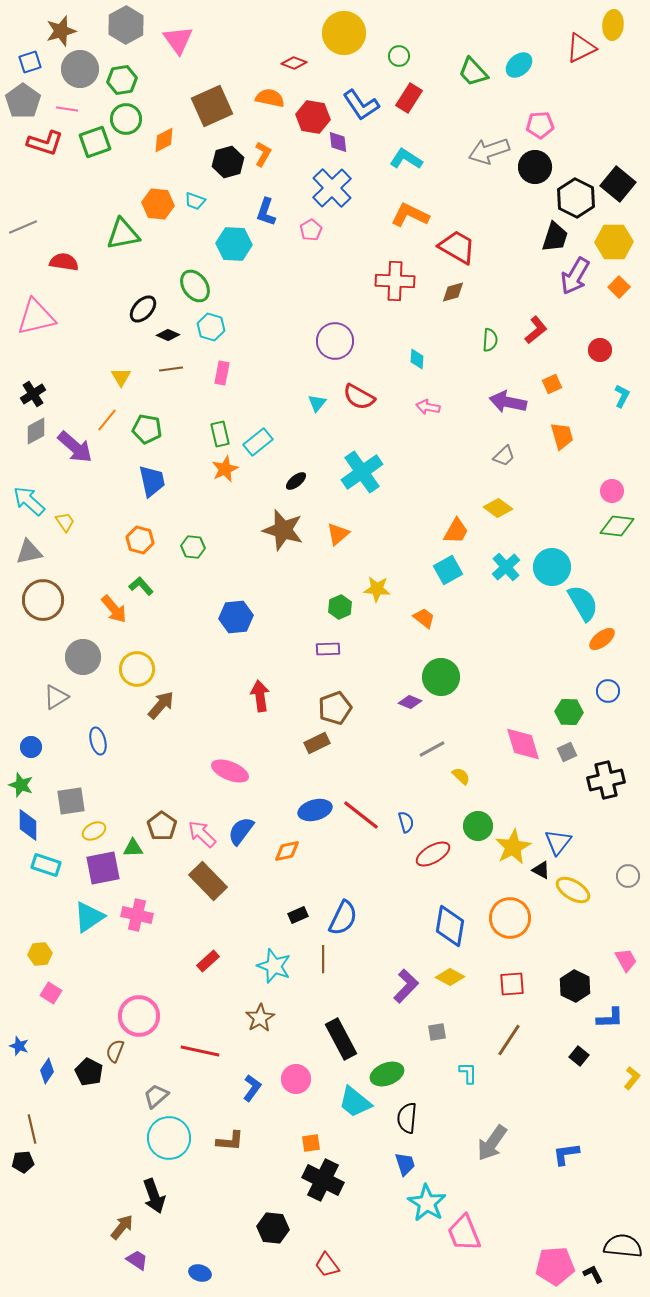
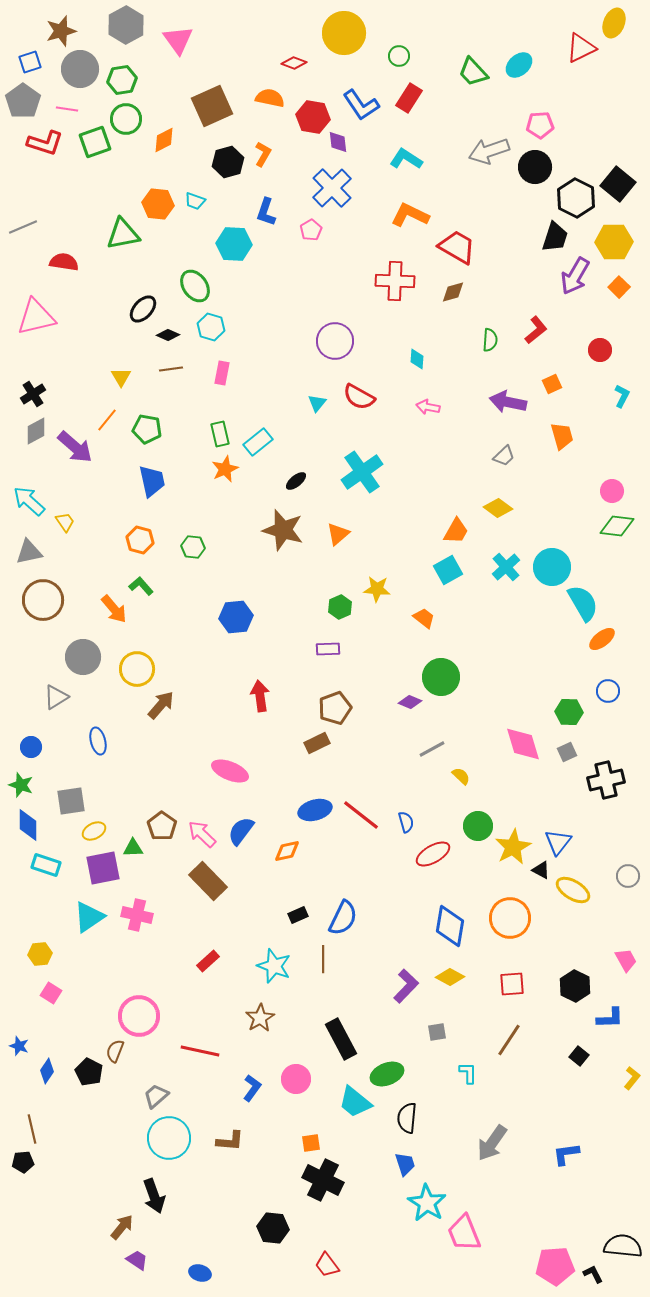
yellow ellipse at (613, 25): moved 1 px right, 2 px up; rotated 16 degrees clockwise
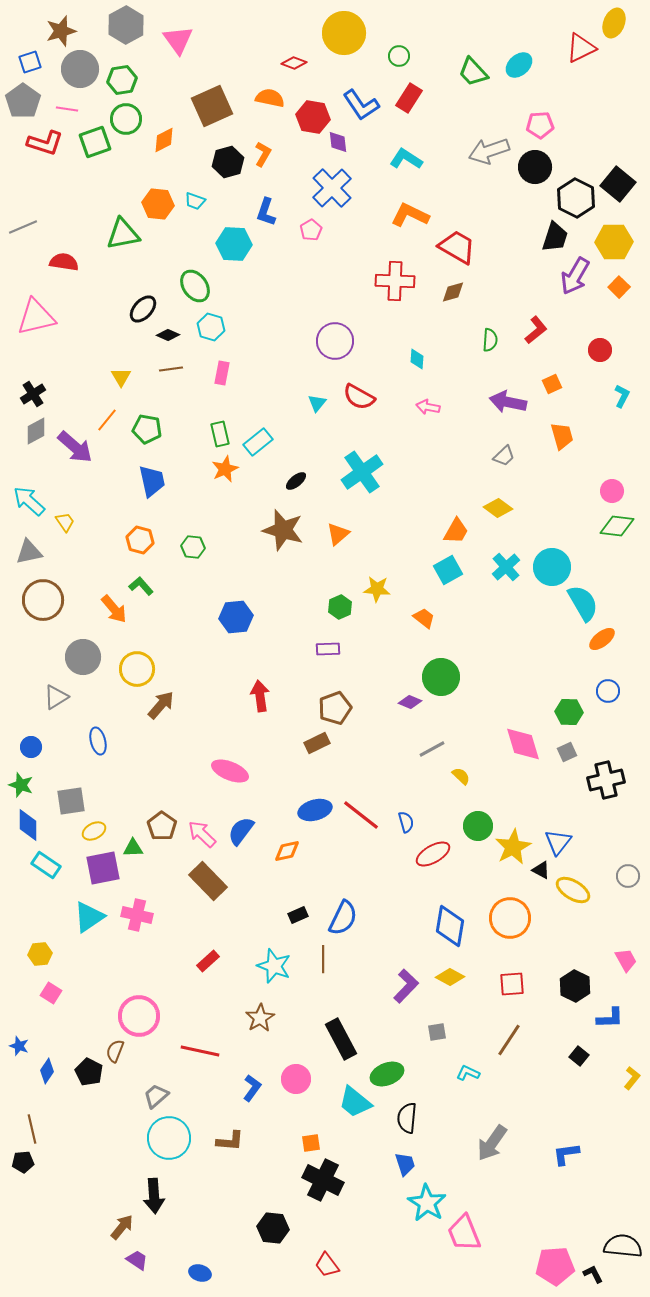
cyan rectangle at (46, 865): rotated 16 degrees clockwise
cyan L-shape at (468, 1073): rotated 65 degrees counterclockwise
black arrow at (154, 1196): rotated 16 degrees clockwise
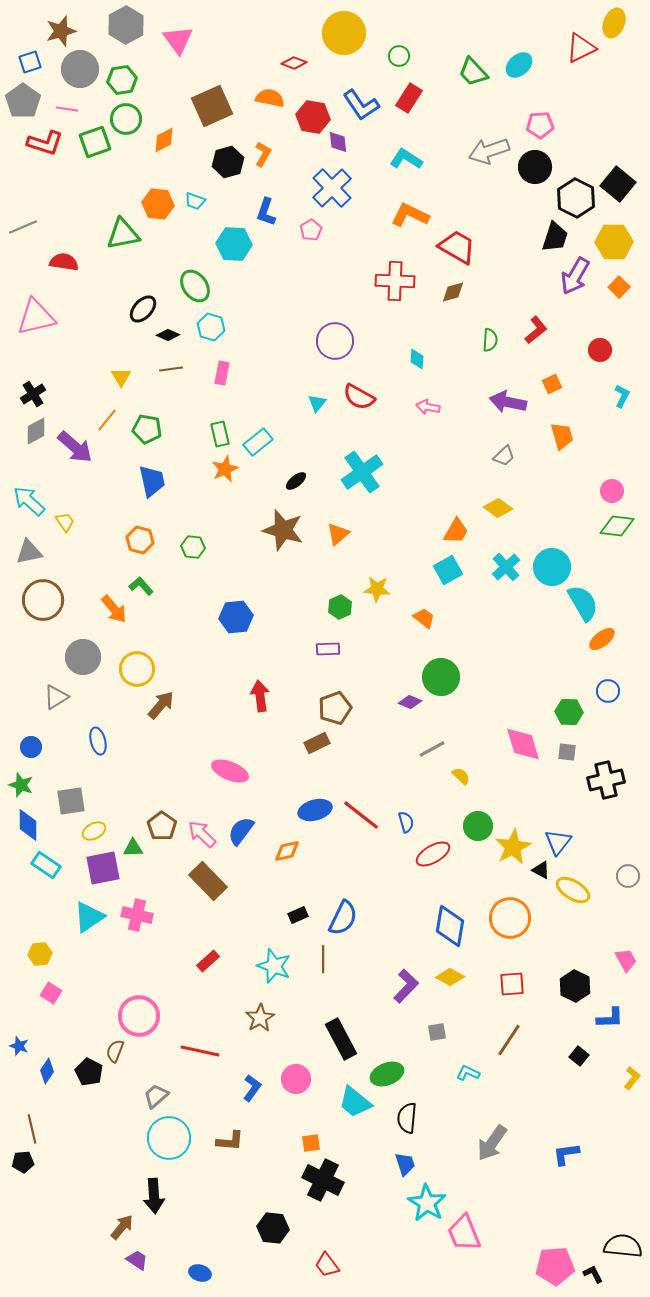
gray square at (567, 752): rotated 30 degrees clockwise
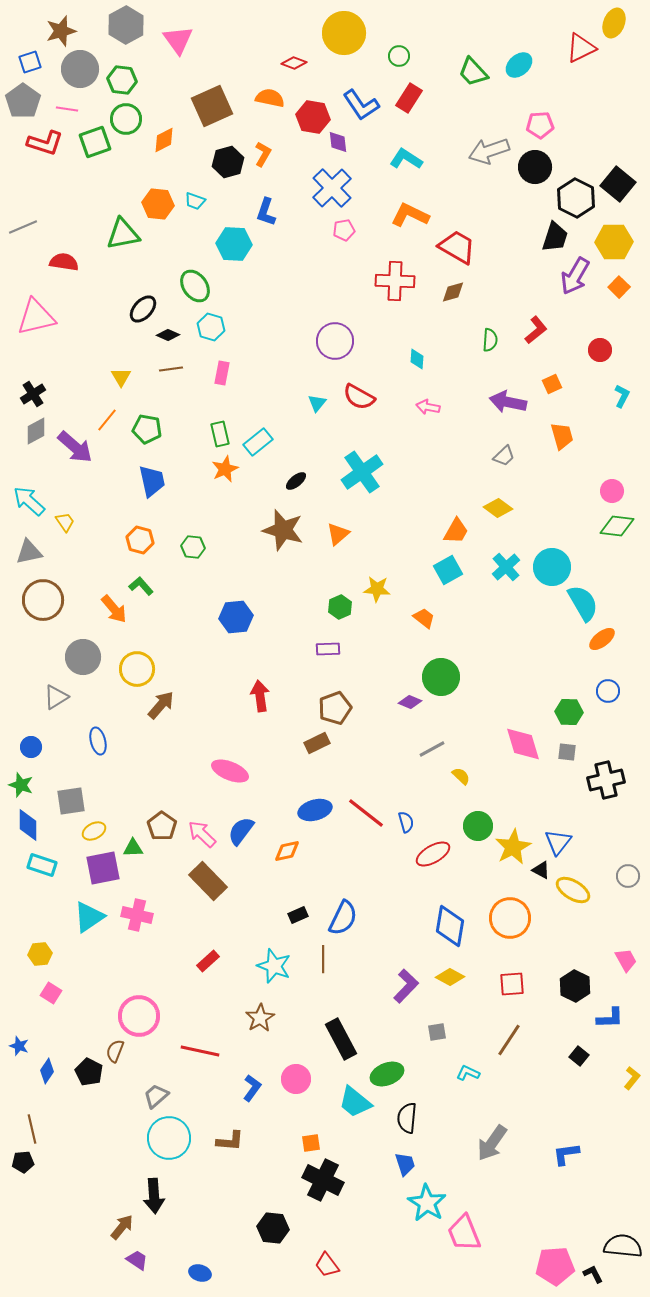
green hexagon at (122, 80): rotated 16 degrees clockwise
pink pentagon at (311, 230): moved 33 px right; rotated 20 degrees clockwise
red line at (361, 815): moved 5 px right, 2 px up
cyan rectangle at (46, 865): moved 4 px left; rotated 16 degrees counterclockwise
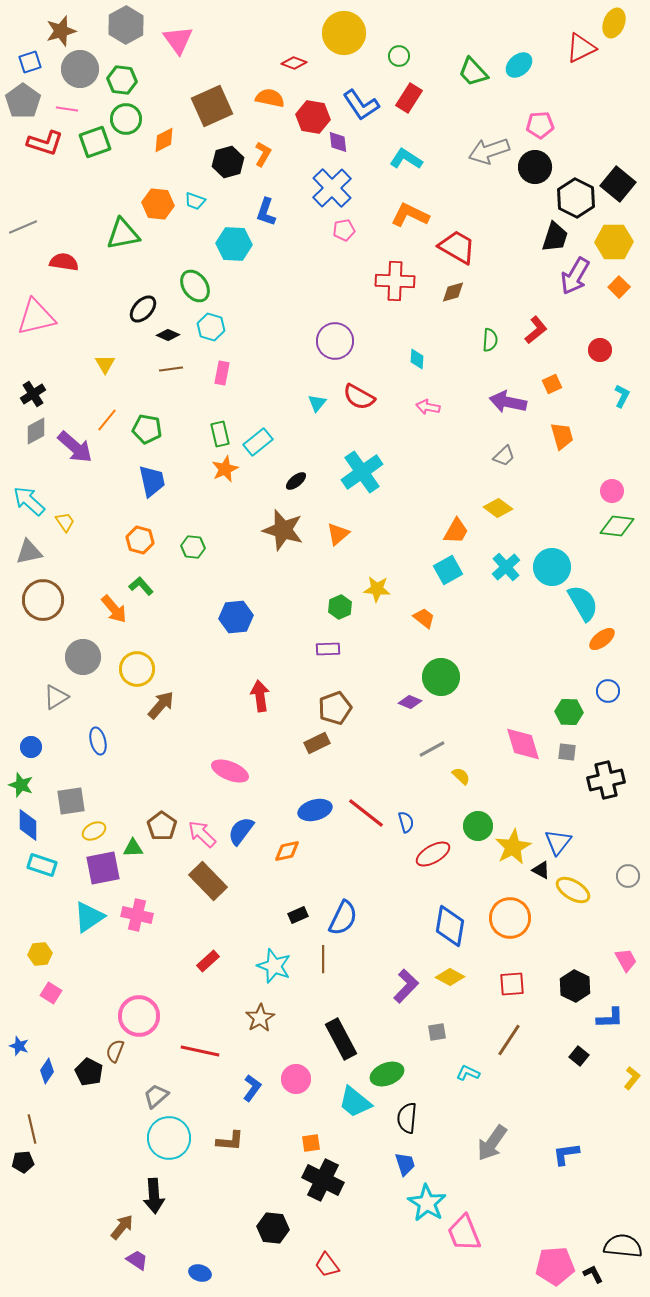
yellow triangle at (121, 377): moved 16 px left, 13 px up
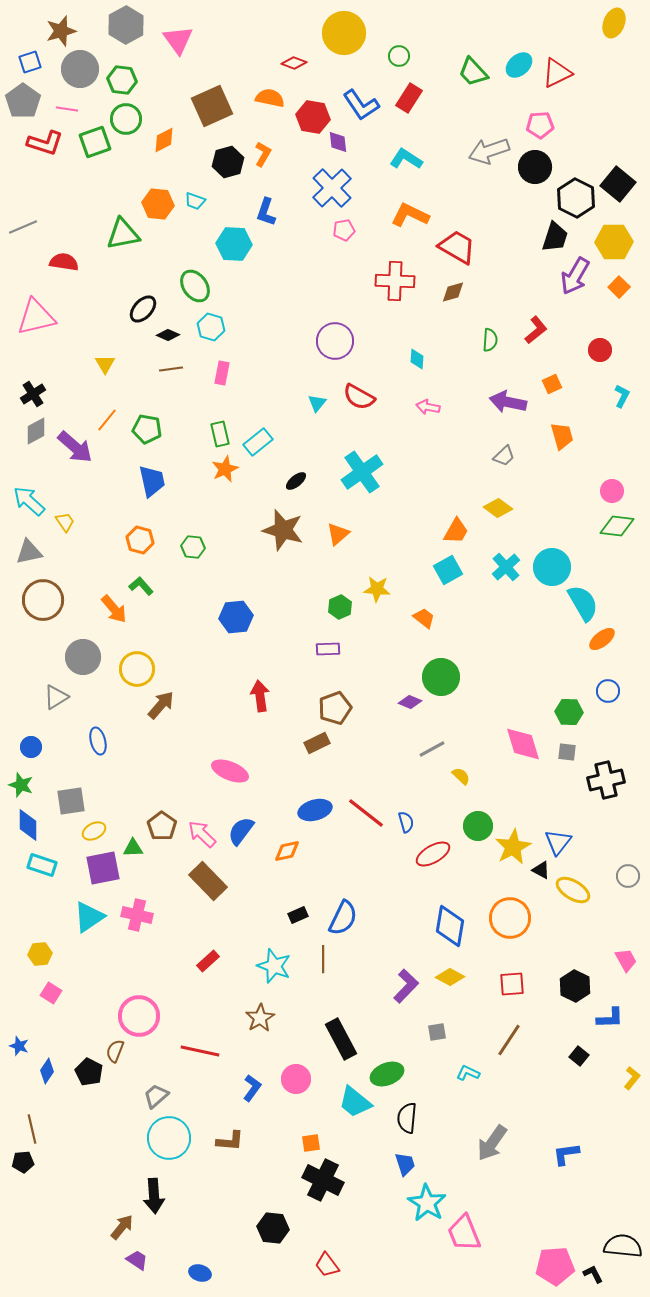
red triangle at (581, 48): moved 24 px left, 25 px down
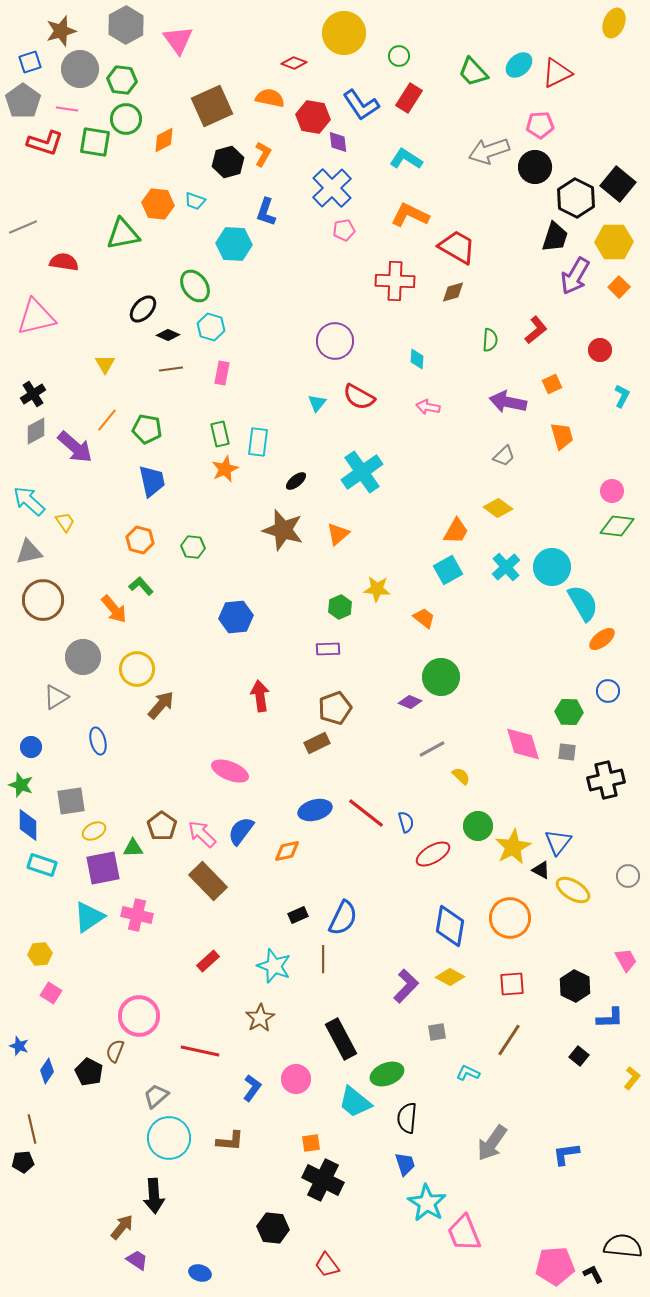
green square at (95, 142): rotated 28 degrees clockwise
cyan rectangle at (258, 442): rotated 44 degrees counterclockwise
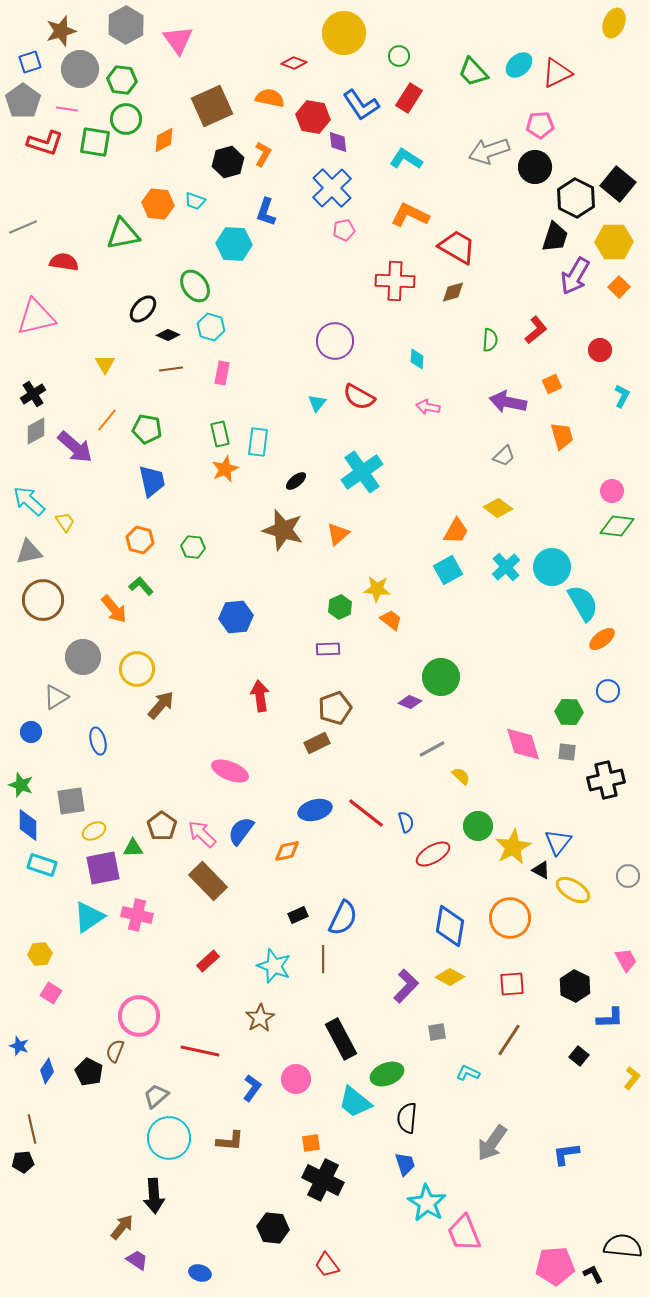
orange trapezoid at (424, 618): moved 33 px left, 2 px down
blue circle at (31, 747): moved 15 px up
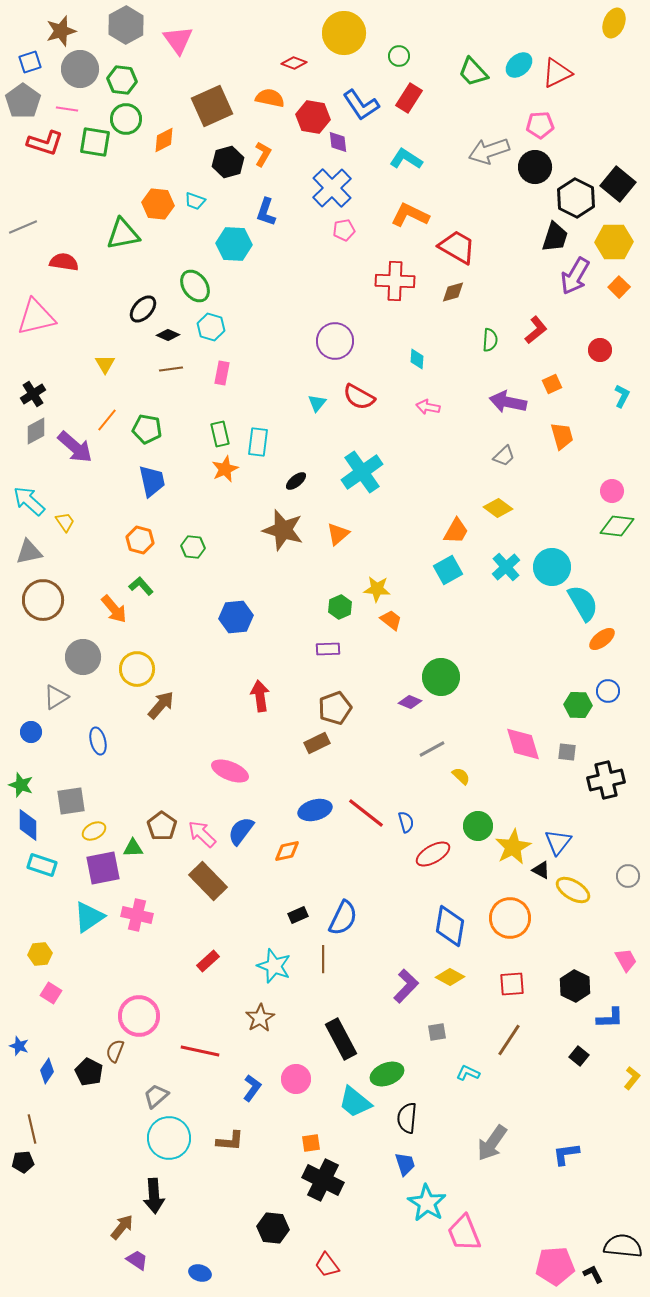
green hexagon at (569, 712): moved 9 px right, 7 px up
